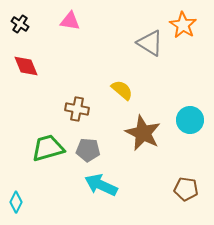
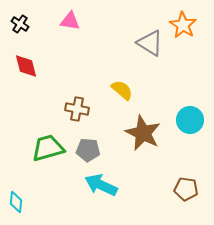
red diamond: rotated 8 degrees clockwise
cyan diamond: rotated 20 degrees counterclockwise
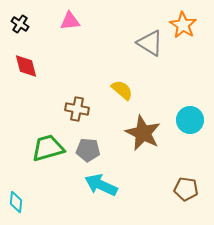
pink triangle: rotated 15 degrees counterclockwise
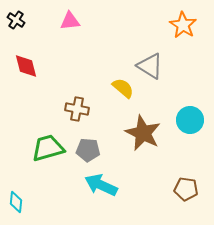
black cross: moved 4 px left, 4 px up
gray triangle: moved 23 px down
yellow semicircle: moved 1 px right, 2 px up
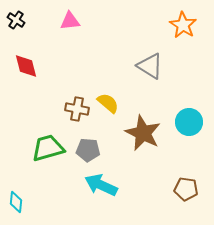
yellow semicircle: moved 15 px left, 15 px down
cyan circle: moved 1 px left, 2 px down
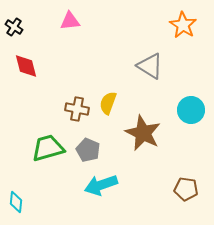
black cross: moved 2 px left, 7 px down
yellow semicircle: rotated 110 degrees counterclockwise
cyan circle: moved 2 px right, 12 px up
gray pentagon: rotated 20 degrees clockwise
cyan arrow: rotated 44 degrees counterclockwise
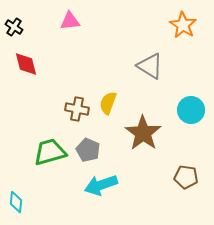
red diamond: moved 2 px up
brown star: rotated 9 degrees clockwise
green trapezoid: moved 2 px right, 4 px down
brown pentagon: moved 12 px up
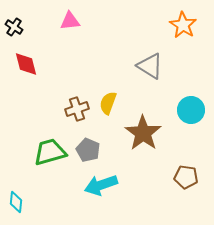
brown cross: rotated 30 degrees counterclockwise
